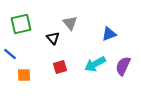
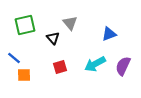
green square: moved 4 px right, 1 px down
blue line: moved 4 px right, 4 px down
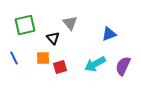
blue line: rotated 24 degrees clockwise
orange square: moved 19 px right, 17 px up
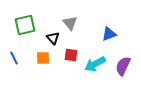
red square: moved 11 px right, 12 px up; rotated 24 degrees clockwise
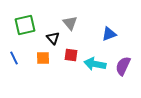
cyan arrow: rotated 40 degrees clockwise
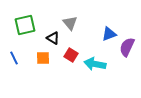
black triangle: rotated 16 degrees counterclockwise
red square: rotated 24 degrees clockwise
purple semicircle: moved 4 px right, 19 px up
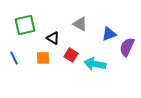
gray triangle: moved 10 px right, 1 px down; rotated 21 degrees counterclockwise
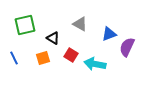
orange square: rotated 16 degrees counterclockwise
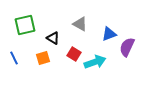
red square: moved 3 px right, 1 px up
cyan arrow: moved 2 px up; rotated 150 degrees clockwise
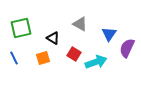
green square: moved 4 px left, 3 px down
blue triangle: rotated 35 degrees counterclockwise
purple semicircle: moved 1 px down
cyan arrow: moved 1 px right
